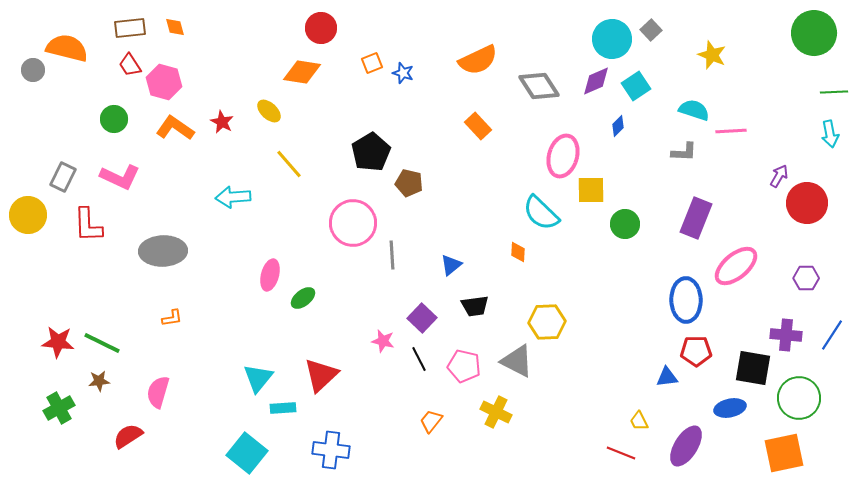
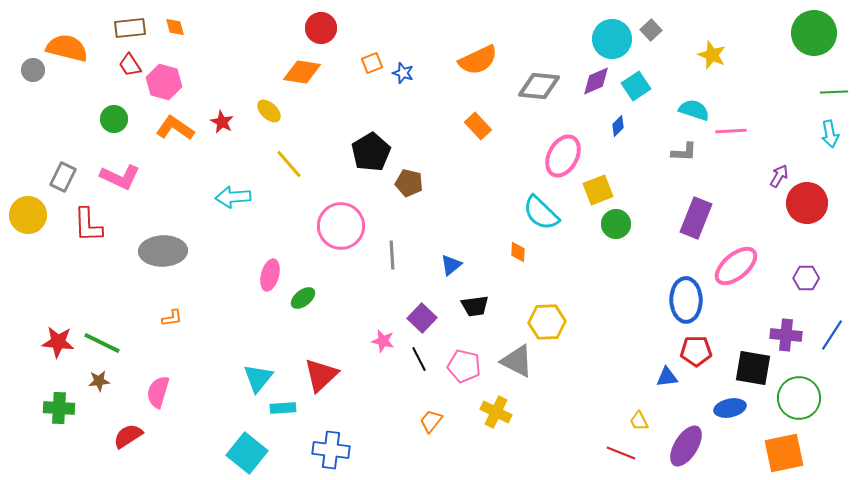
gray diamond at (539, 86): rotated 51 degrees counterclockwise
pink ellipse at (563, 156): rotated 12 degrees clockwise
yellow square at (591, 190): moved 7 px right; rotated 20 degrees counterclockwise
pink circle at (353, 223): moved 12 px left, 3 px down
green circle at (625, 224): moved 9 px left
green cross at (59, 408): rotated 32 degrees clockwise
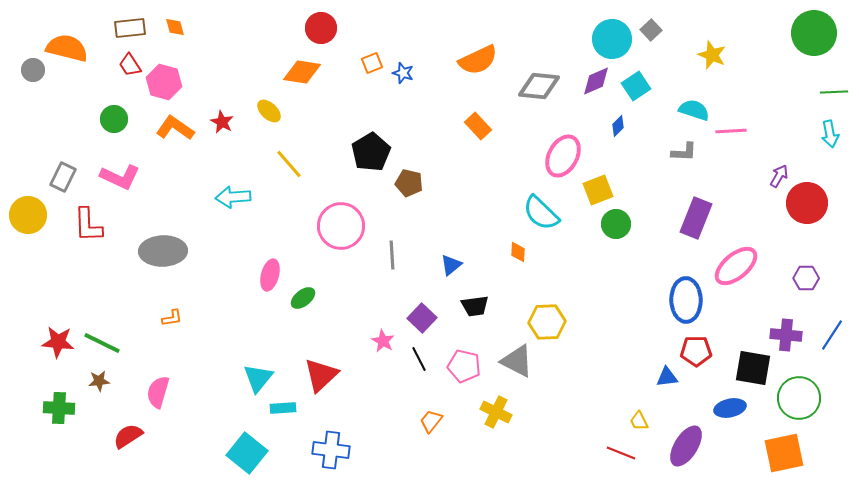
pink star at (383, 341): rotated 15 degrees clockwise
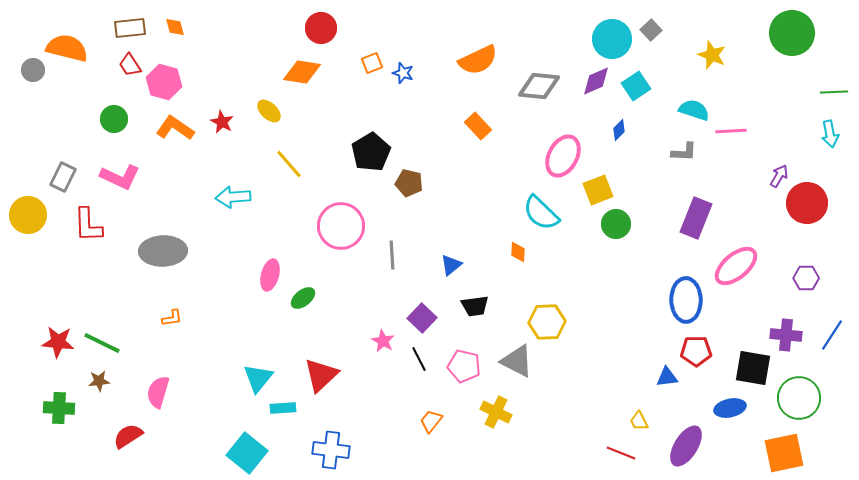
green circle at (814, 33): moved 22 px left
blue diamond at (618, 126): moved 1 px right, 4 px down
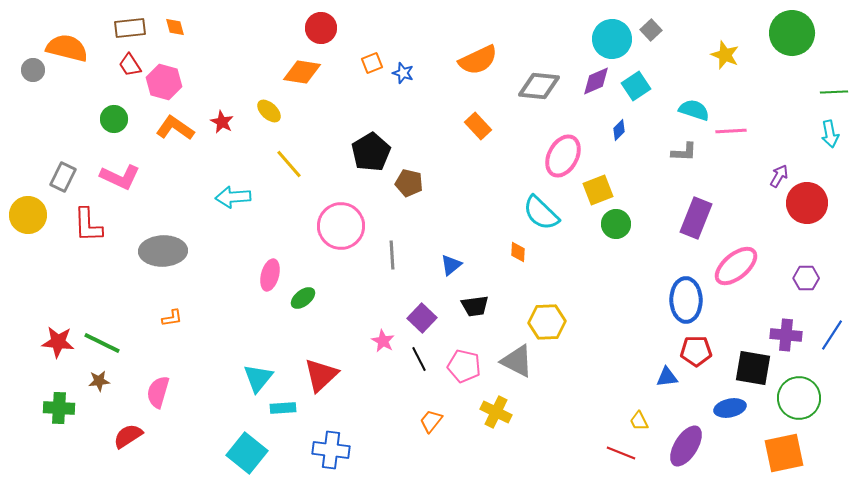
yellow star at (712, 55): moved 13 px right
